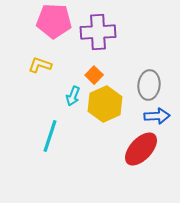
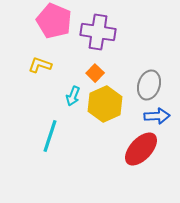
pink pentagon: rotated 20 degrees clockwise
purple cross: rotated 12 degrees clockwise
orange square: moved 1 px right, 2 px up
gray ellipse: rotated 12 degrees clockwise
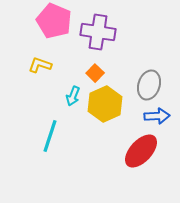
red ellipse: moved 2 px down
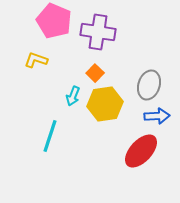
yellow L-shape: moved 4 px left, 5 px up
yellow hexagon: rotated 16 degrees clockwise
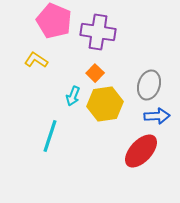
yellow L-shape: rotated 15 degrees clockwise
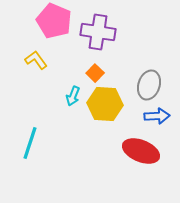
yellow L-shape: rotated 20 degrees clockwise
yellow hexagon: rotated 12 degrees clockwise
cyan line: moved 20 px left, 7 px down
red ellipse: rotated 69 degrees clockwise
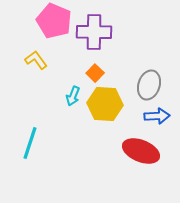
purple cross: moved 4 px left; rotated 8 degrees counterclockwise
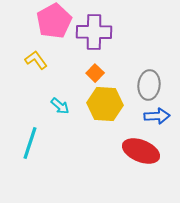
pink pentagon: rotated 20 degrees clockwise
gray ellipse: rotated 12 degrees counterclockwise
cyan arrow: moved 13 px left, 10 px down; rotated 72 degrees counterclockwise
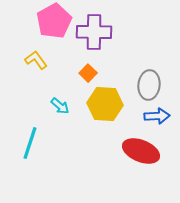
orange square: moved 7 px left
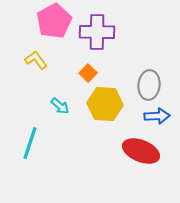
purple cross: moved 3 px right
